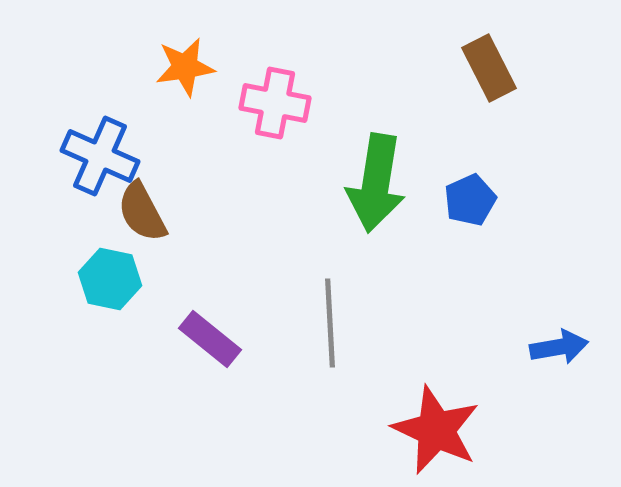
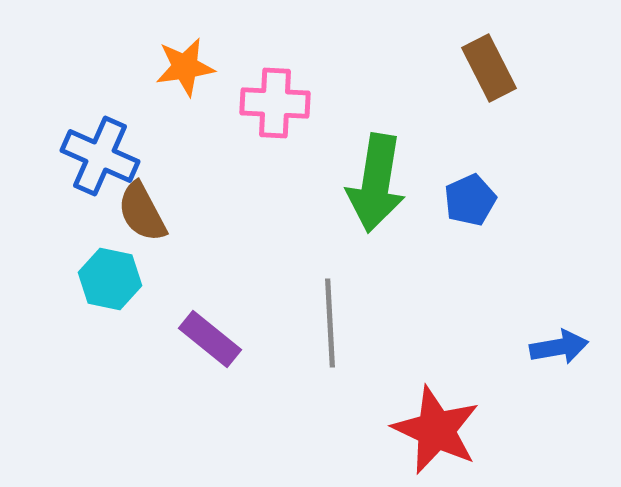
pink cross: rotated 8 degrees counterclockwise
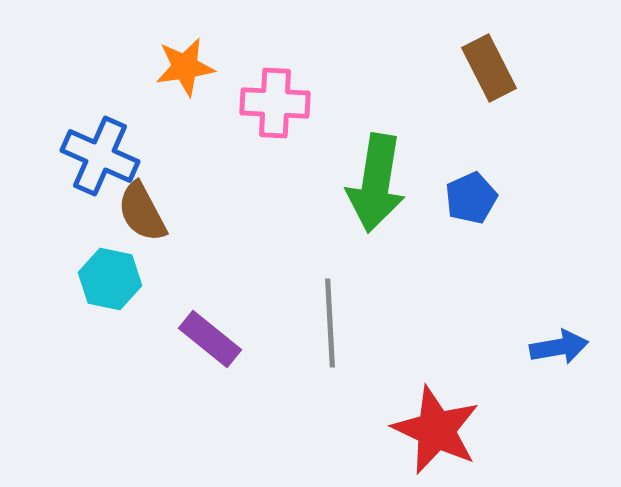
blue pentagon: moved 1 px right, 2 px up
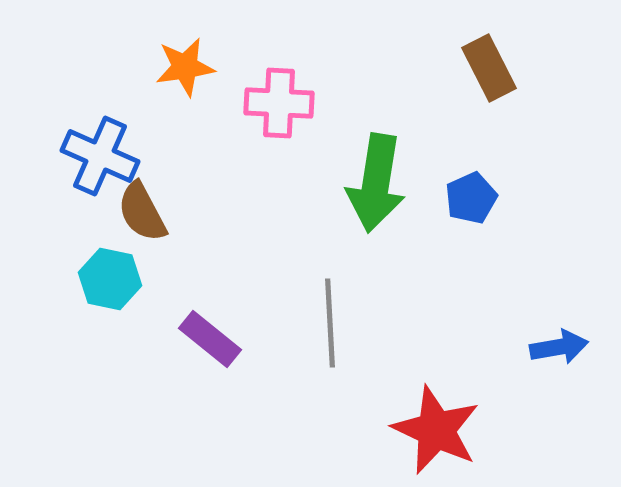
pink cross: moved 4 px right
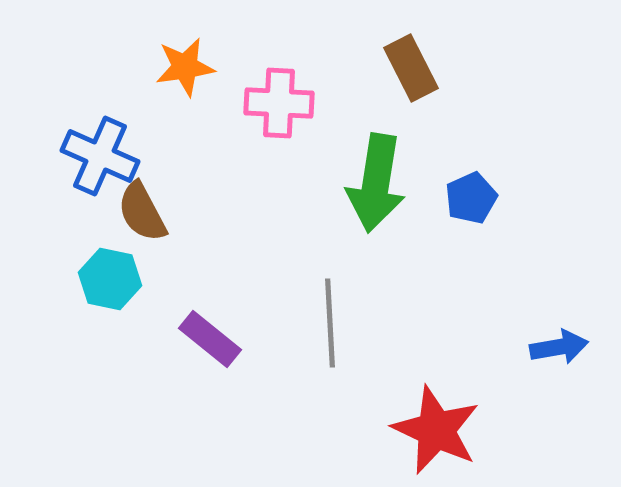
brown rectangle: moved 78 px left
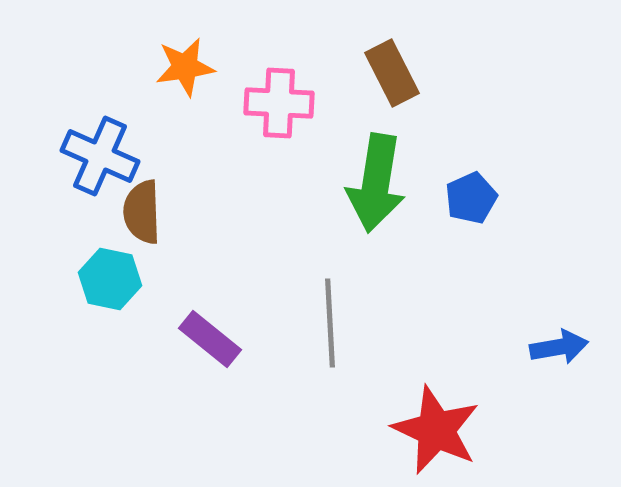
brown rectangle: moved 19 px left, 5 px down
brown semicircle: rotated 26 degrees clockwise
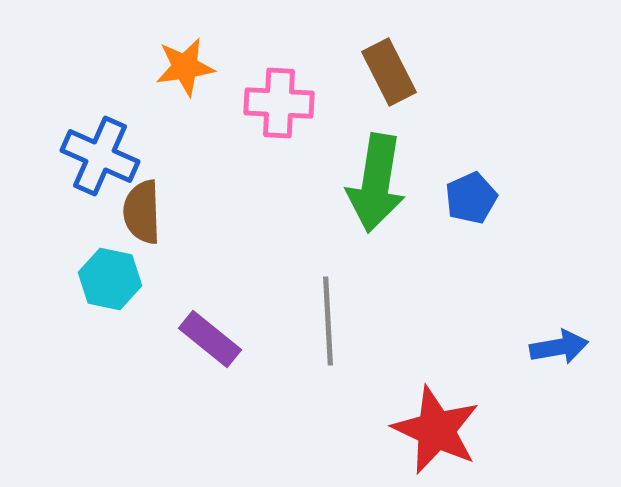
brown rectangle: moved 3 px left, 1 px up
gray line: moved 2 px left, 2 px up
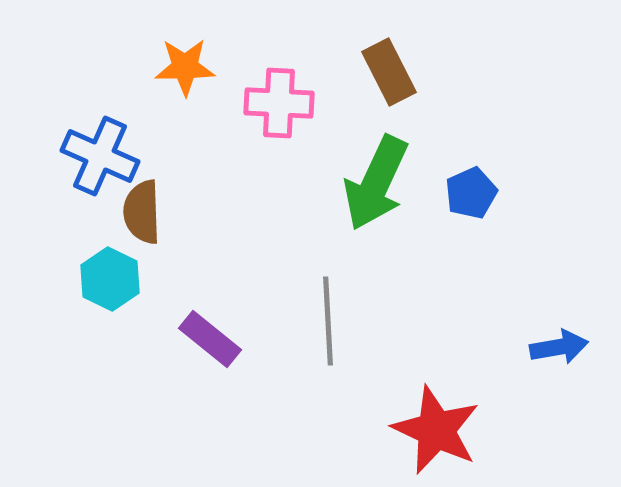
orange star: rotated 8 degrees clockwise
green arrow: rotated 16 degrees clockwise
blue pentagon: moved 5 px up
cyan hexagon: rotated 14 degrees clockwise
